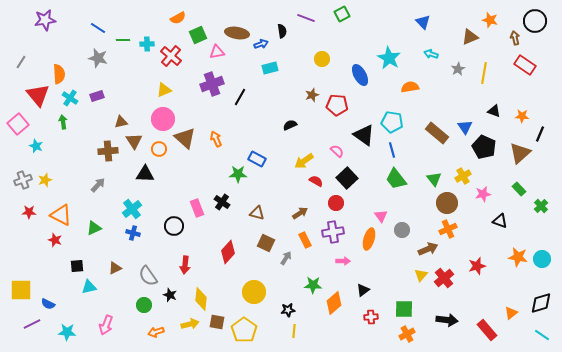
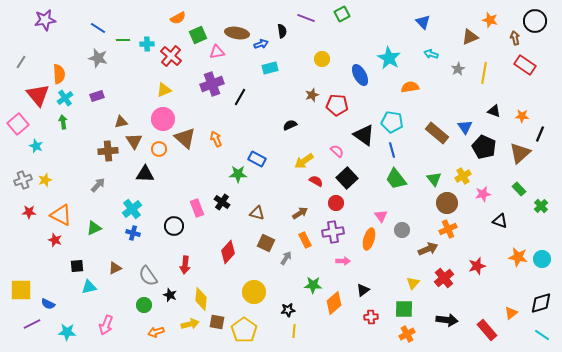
cyan cross at (70, 98): moved 5 px left; rotated 21 degrees clockwise
yellow triangle at (421, 275): moved 8 px left, 8 px down
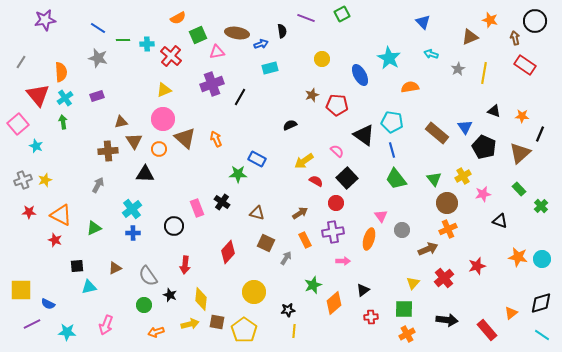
orange semicircle at (59, 74): moved 2 px right, 2 px up
gray arrow at (98, 185): rotated 14 degrees counterclockwise
blue cross at (133, 233): rotated 16 degrees counterclockwise
green star at (313, 285): rotated 24 degrees counterclockwise
